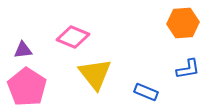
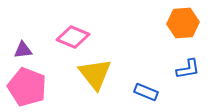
pink pentagon: rotated 12 degrees counterclockwise
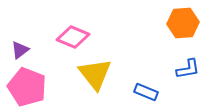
purple triangle: moved 3 px left; rotated 30 degrees counterclockwise
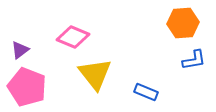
blue L-shape: moved 6 px right, 9 px up
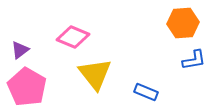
pink pentagon: rotated 9 degrees clockwise
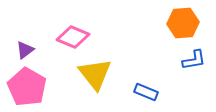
purple triangle: moved 5 px right
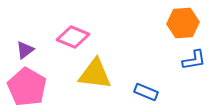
yellow triangle: rotated 45 degrees counterclockwise
